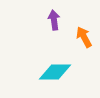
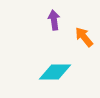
orange arrow: rotated 10 degrees counterclockwise
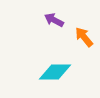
purple arrow: rotated 54 degrees counterclockwise
